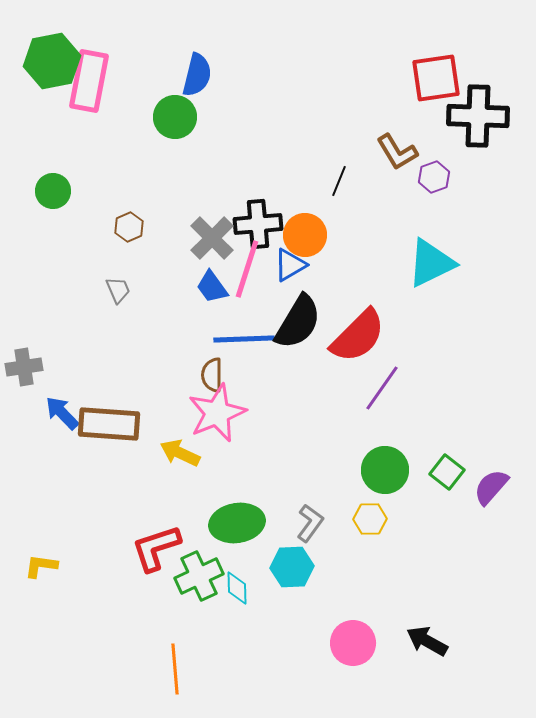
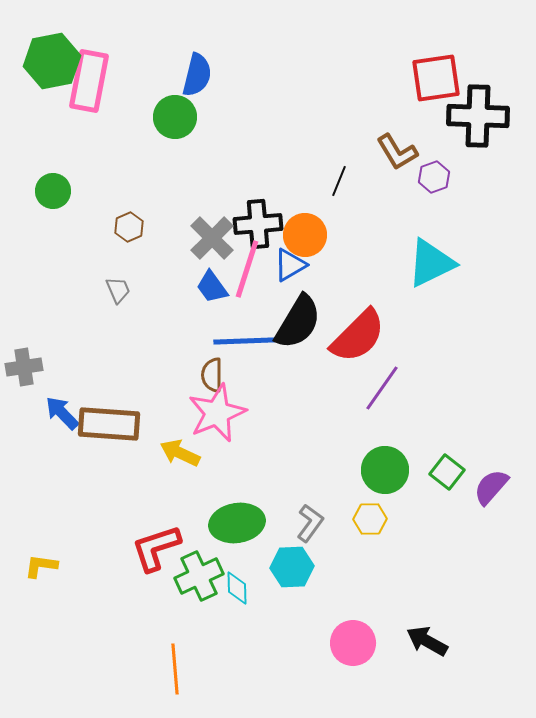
blue line at (244, 339): moved 2 px down
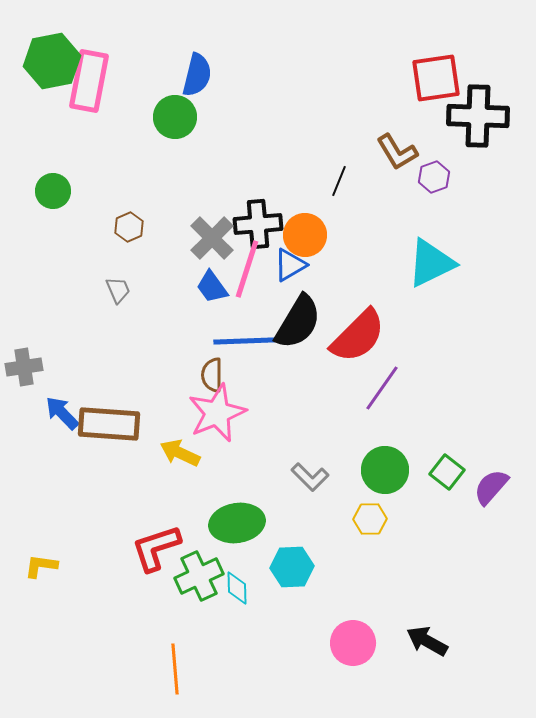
gray L-shape at (310, 523): moved 46 px up; rotated 99 degrees clockwise
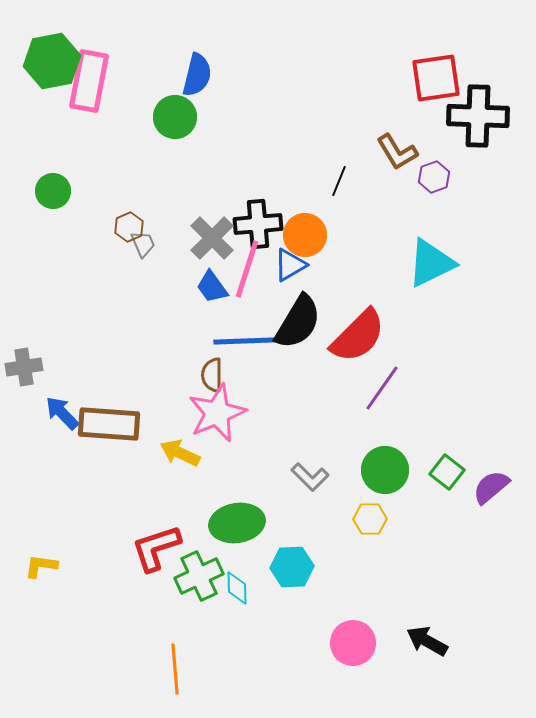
gray trapezoid at (118, 290): moved 25 px right, 46 px up
purple semicircle at (491, 487): rotated 9 degrees clockwise
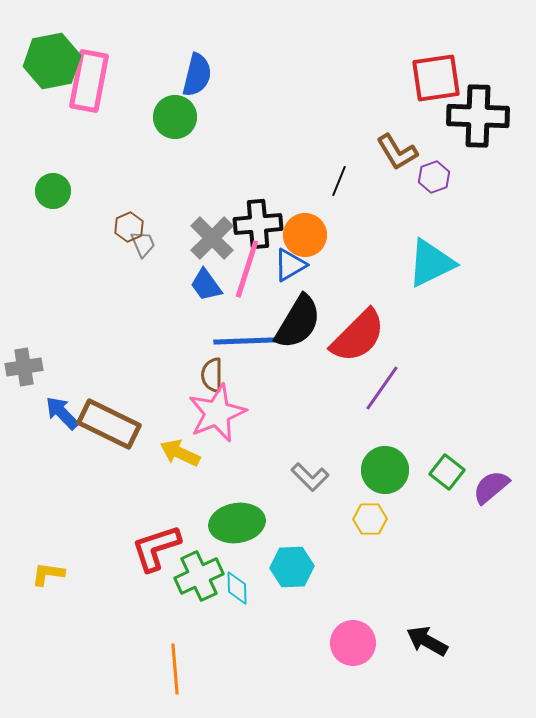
blue trapezoid at (212, 287): moved 6 px left, 2 px up
brown rectangle at (109, 424): rotated 22 degrees clockwise
yellow L-shape at (41, 566): moved 7 px right, 8 px down
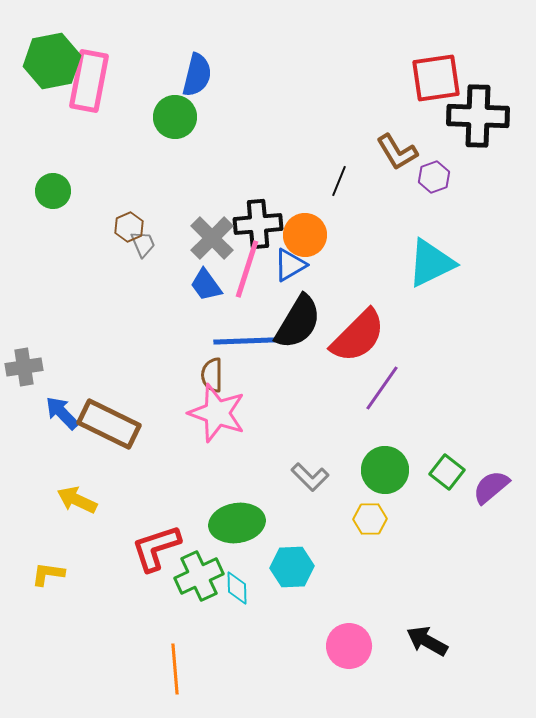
pink star at (217, 413): rotated 30 degrees counterclockwise
yellow arrow at (180, 453): moved 103 px left, 47 px down
pink circle at (353, 643): moved 4 px left, 3 px down
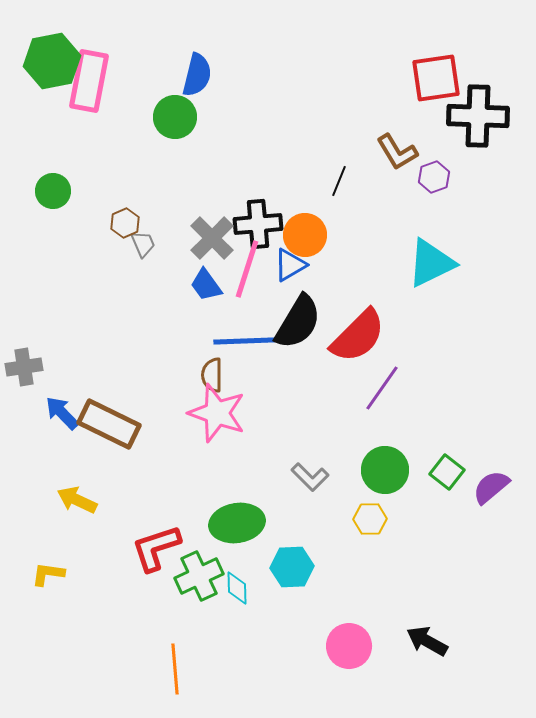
brown hexagon at (129, 227): moved 4 px left, 4 px up
